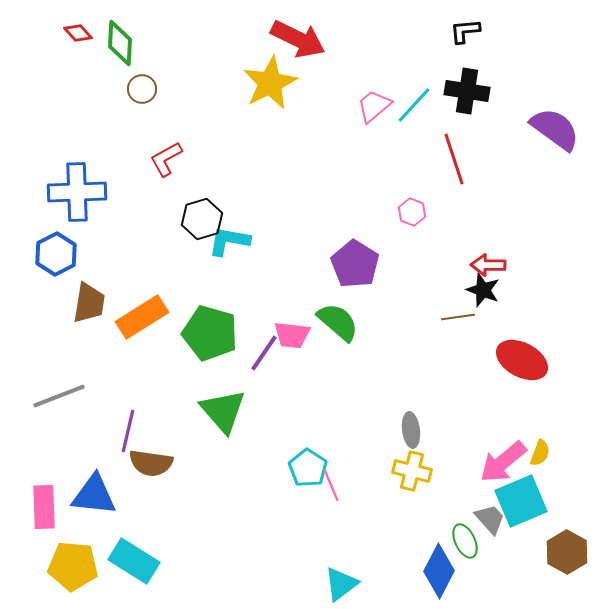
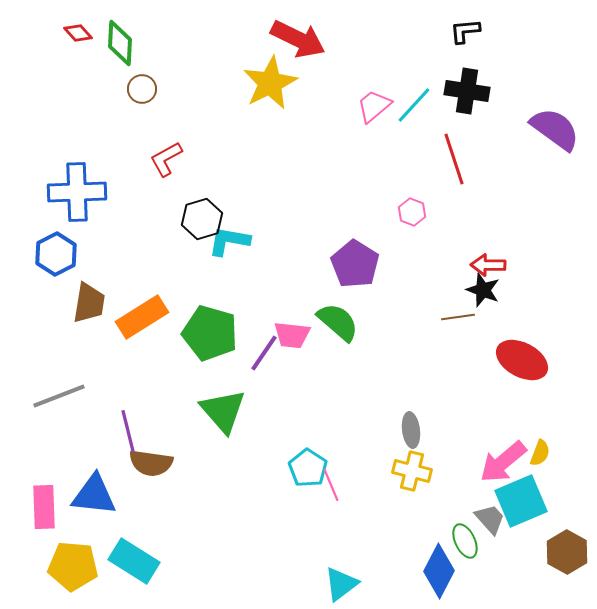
purple line at (128, 431): rotated 27 degrees counterclockwise
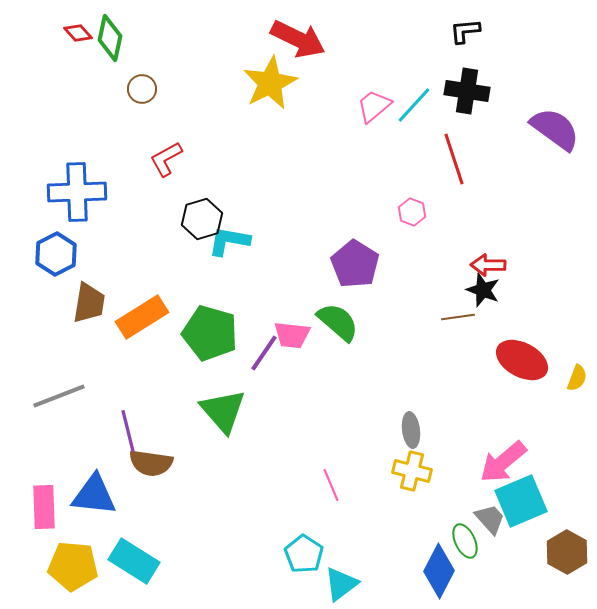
green diamond at (120, 43): moved 10 px left, 5 px up; rotated 9 degrees clockwise
yellow semicircle at (540, 453): moved 37 px right, 75 px up
cyan pentagon at (308, 468): moved 4 px left, 86 px down
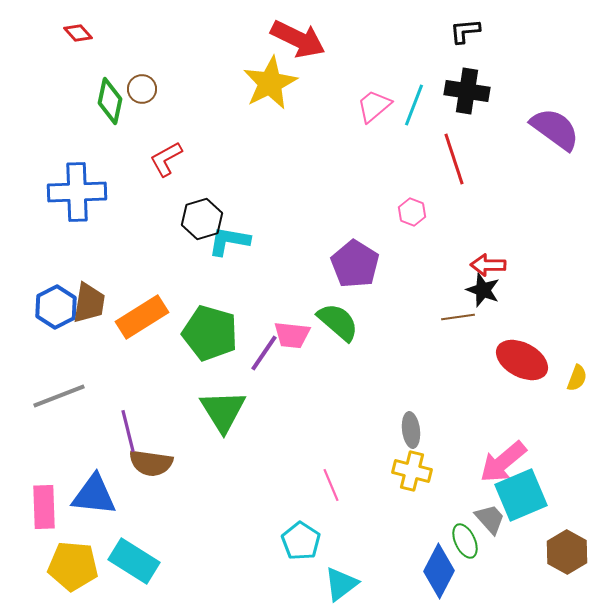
green diamond at (110, 38): moved 63 px down
cyan line at (414, 105): rotated 21 degrees counterclockwise
blue hexagon at (56, 254): moved 53 px down
green triangle at (223, 411): rotated 9 degrees clockwise
cyan square at (521, 501): moved 6 px up
cyan pentagon at (304, 554): moved 3 px left, 13 px up
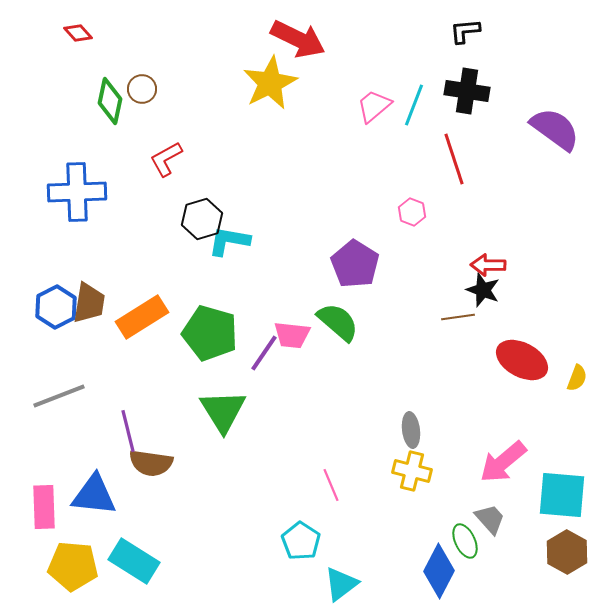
cyan square at (521, 495): moved 41 px right; rotated 28 degrees clockwise
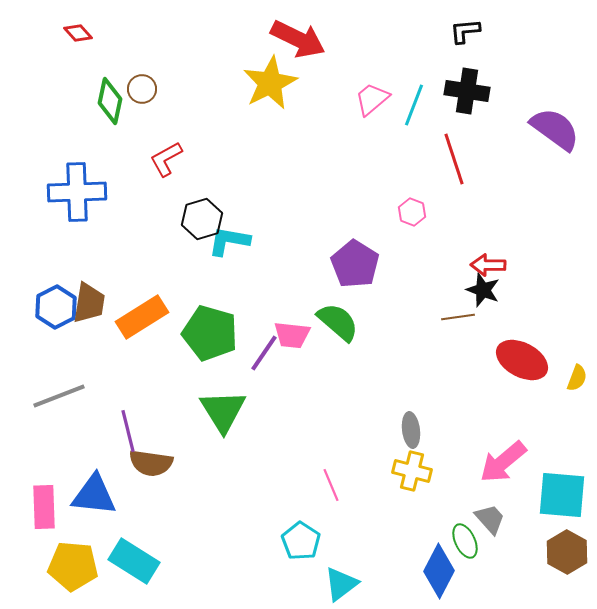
pink trapezoid at (374, 106): moved 2 px left, 7 px up
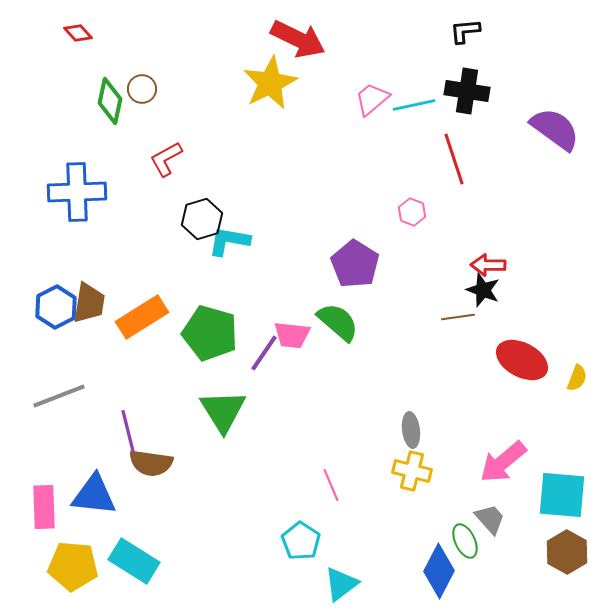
cyan line at (414, 105): rotated 57 degrees clockwise
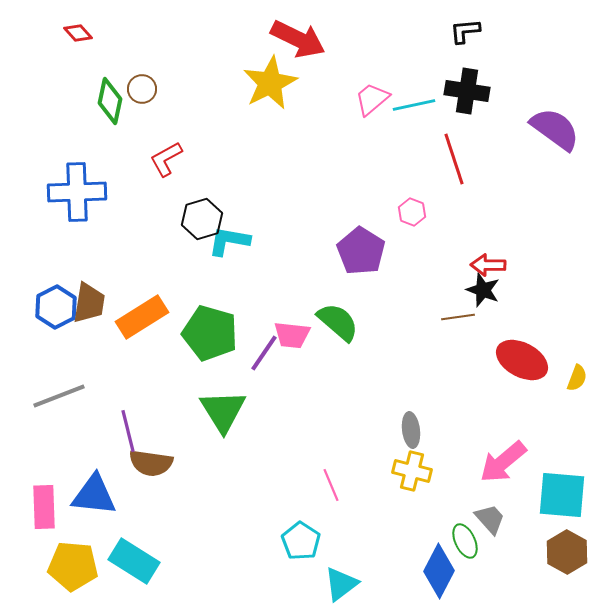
purple pentagon at (355, 264): moved 6 px right, 13 px up
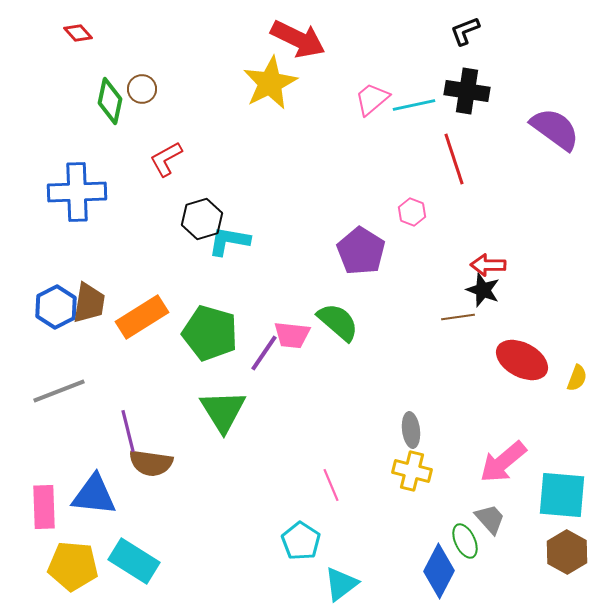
black L-shape at (465, 31): rotated 16 degrees counterclockwise
gray line at (59, 396): moved 5 px up
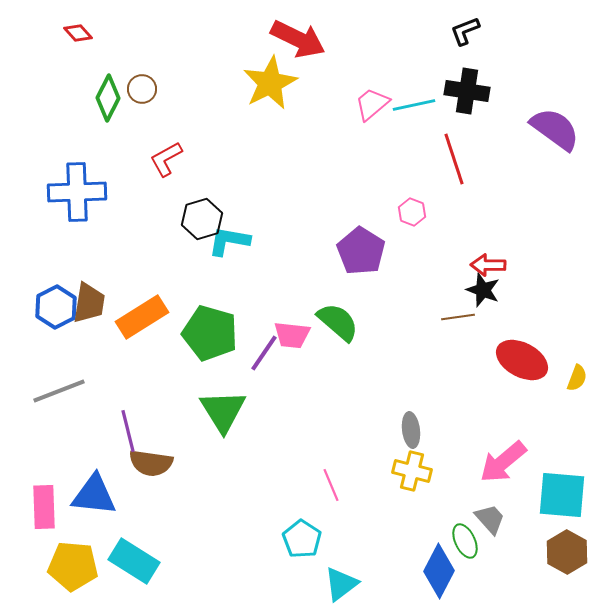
pink trapezoid at (372, 99): moved 5 px down
green diamond at (110, 101): moved 2 px left, 3 px up; rotated 15 degrees clockwise
cyan pentagon at (301, 541): moved 1 px right, 2 px up
